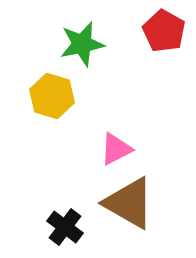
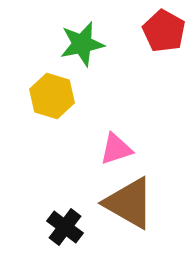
pink triangle: rotated 9 degrees clockwise
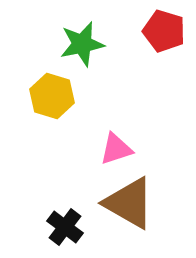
red pentagon: rotated 12 degrees counterclockwise
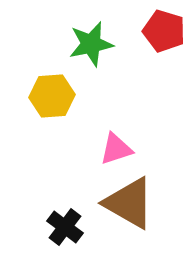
green star: moved 9 px right
yellow hexagon: rotated 21 degrees counterclockwise
